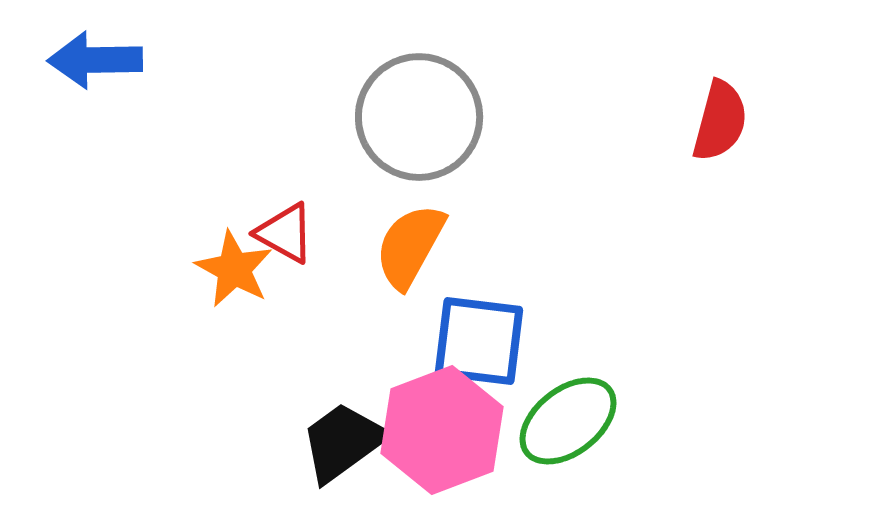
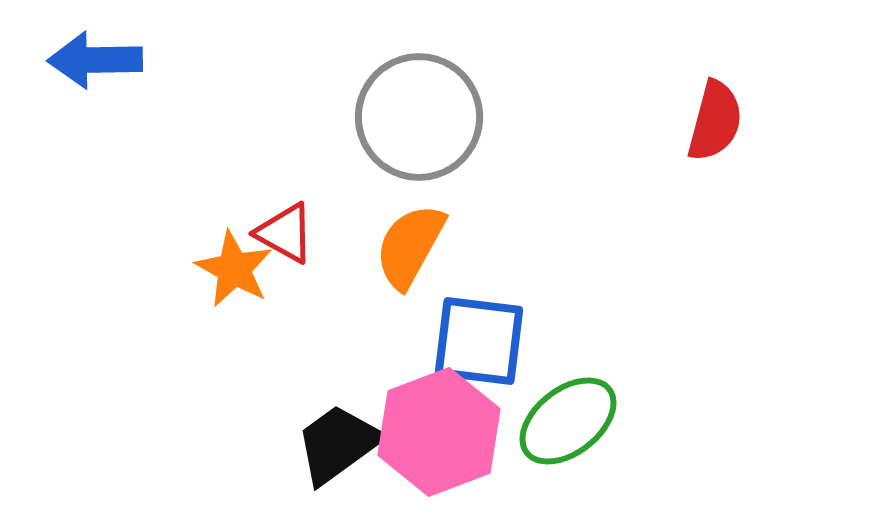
red semicircle: moved 5 px left
pink hexagon: moved 3 px left, 2 px down
black trapezoid: moved 5 px left, 2 px down
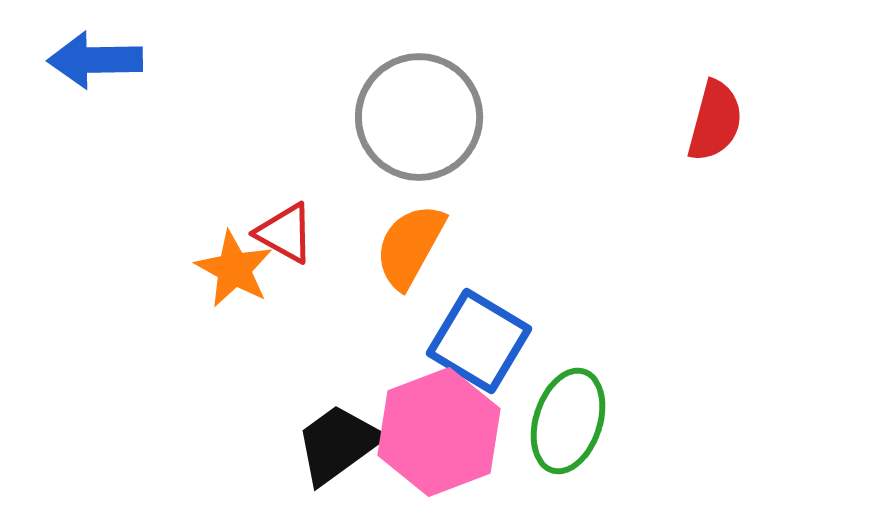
blue square: rotated 24 degrees clockwise
green ellipse: rotated 34 degrees counterclockwise
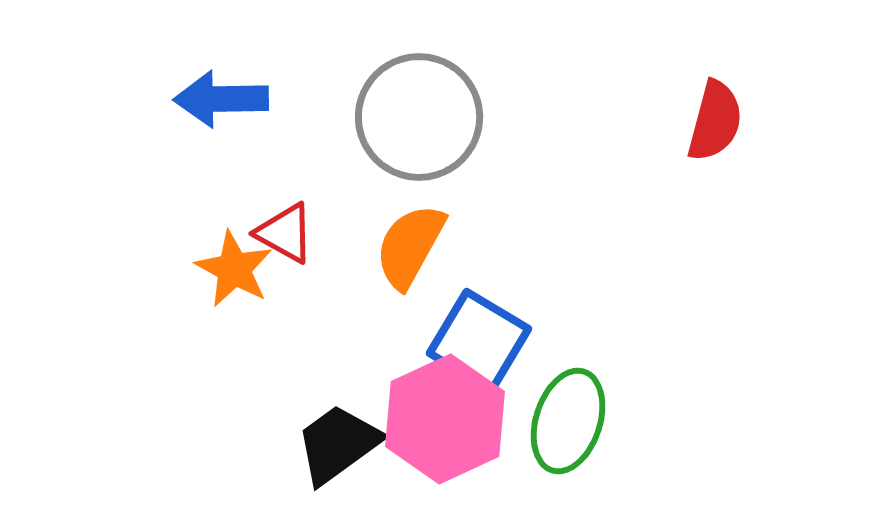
blue arrow: moved 126 px right, 39 px down
pink hexagon: moved 6 px right, 13 px up; rotated 4 degrees counterclockwise
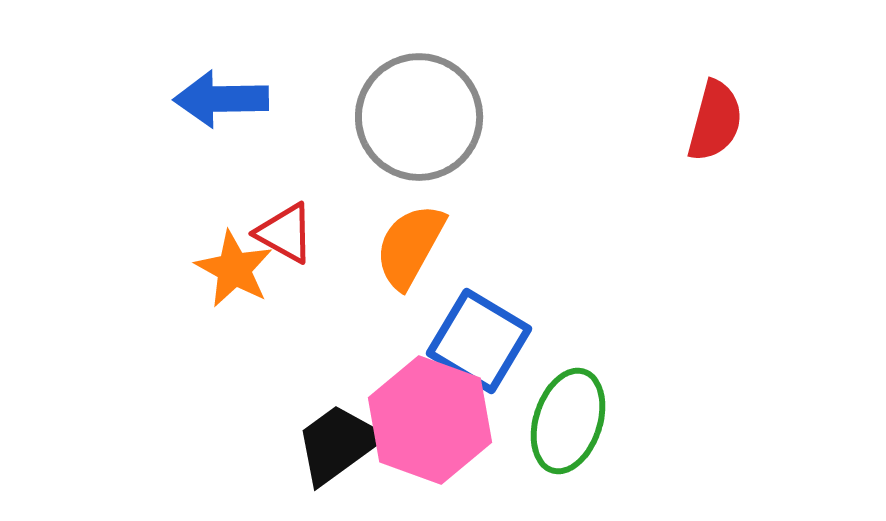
pink hexagon: moved 15 px left, 1 px down; rotated 15 degrees counterclockwise
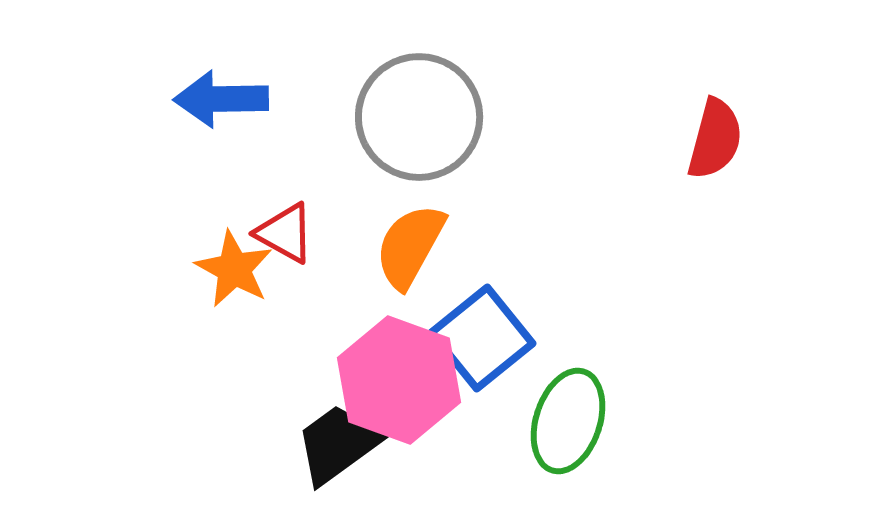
red semicircle: moved 18 px down
blue square: moved 3 px right, 3 px up; rotated 20 degrees clockwise
pink hexagon: moved 31 px left, 40 px up
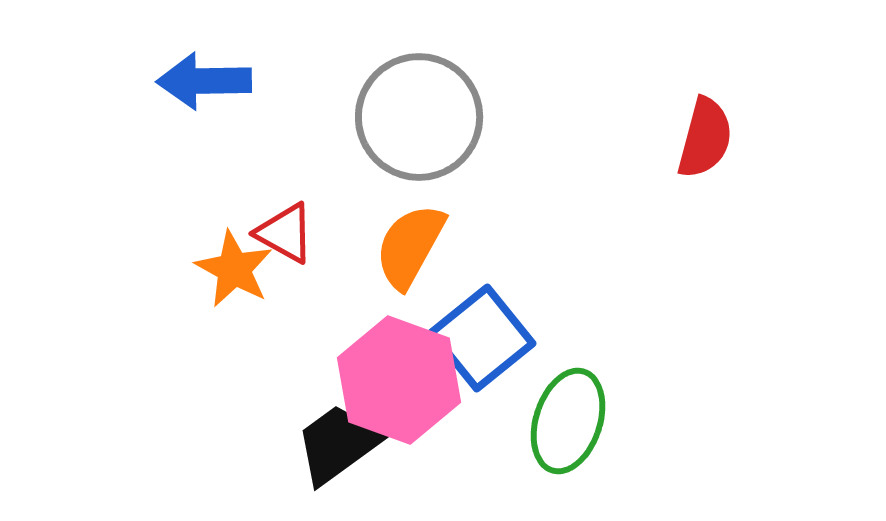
blue arrow: moved 17 px left, 18 px up
red semicircle: moved 10 px left, 1 px up
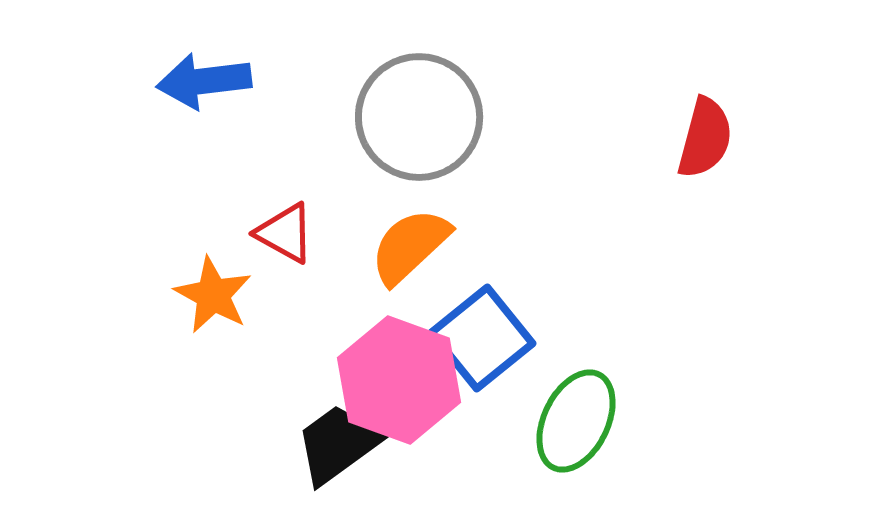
blue arrow: rotated 6 degrees counterclockwise
orange semicircle: rotated 18 degrees clockwise
orange star: moved 21 px left, 26 px down
green ellipse: moved 8 px right; rotated 8 degrees clockwise
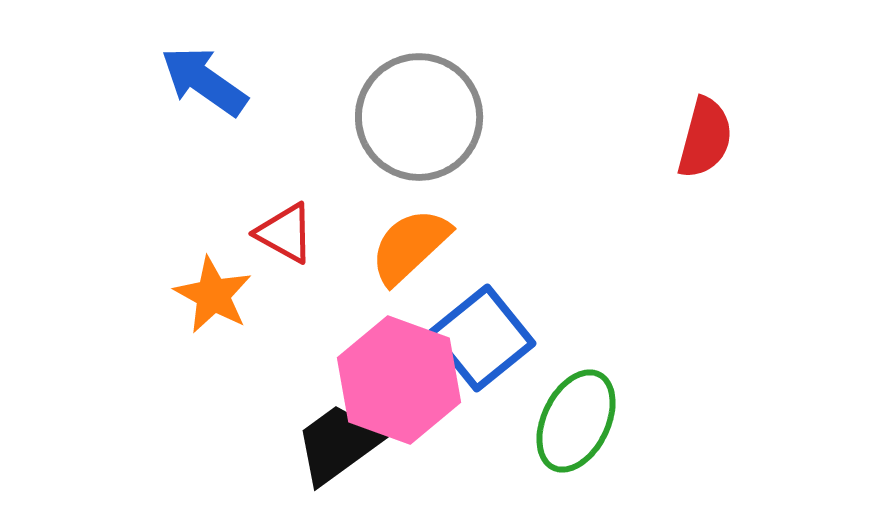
blue arrow: rotated 42 degrees clockwise
